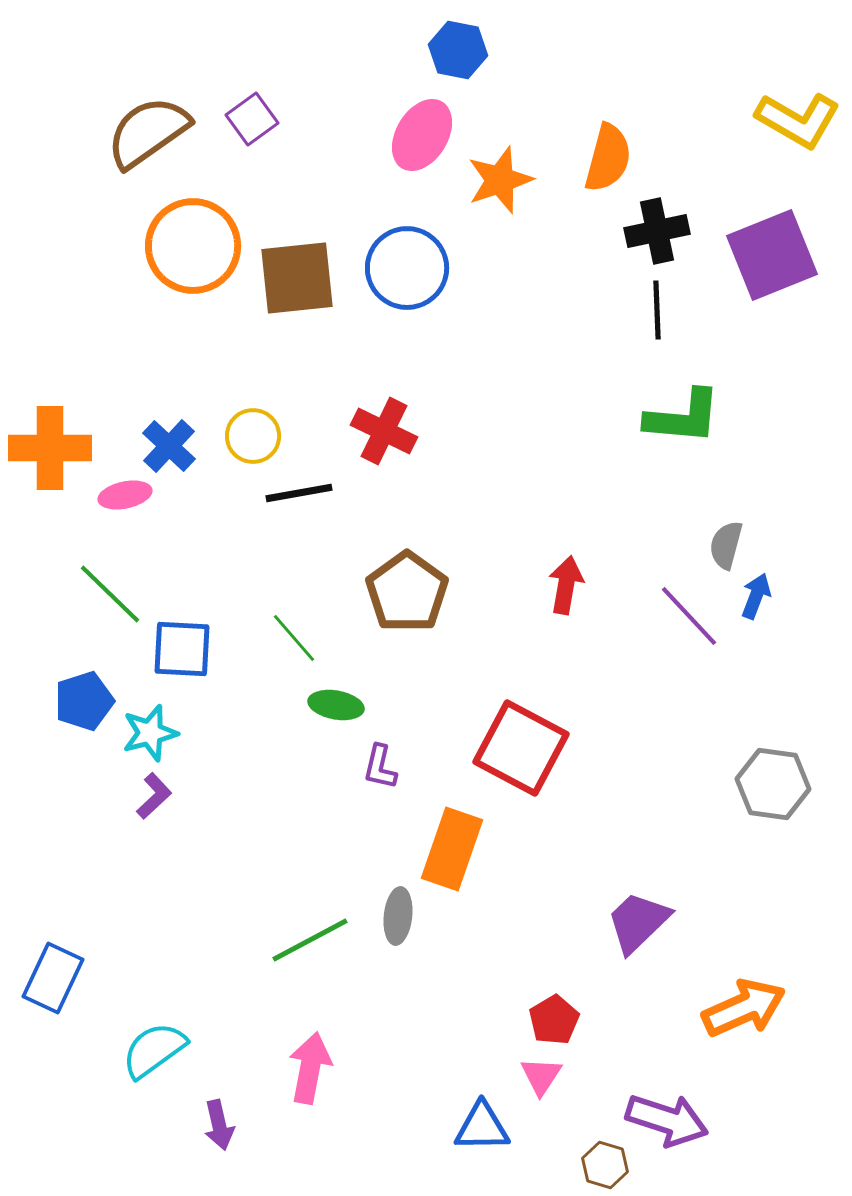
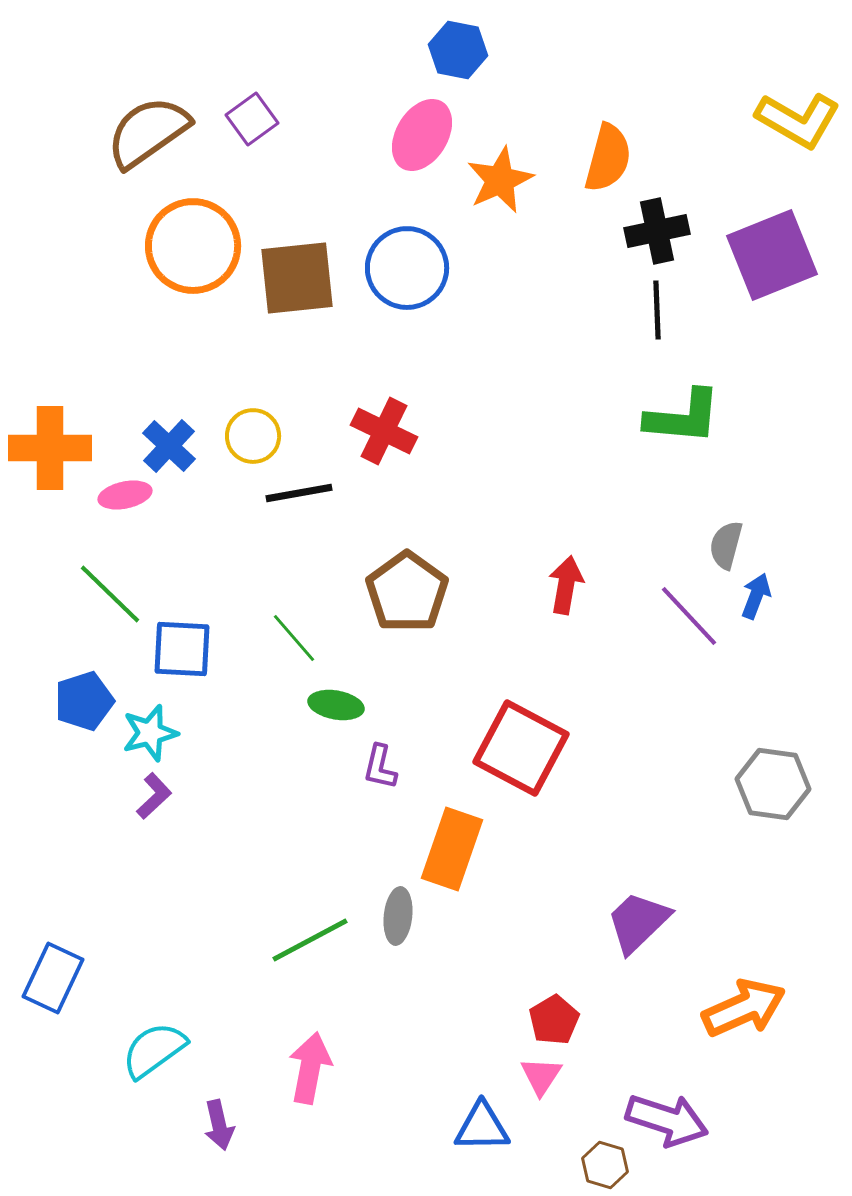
orange star at (500, 180): rotated 6 degrees counterclockwise
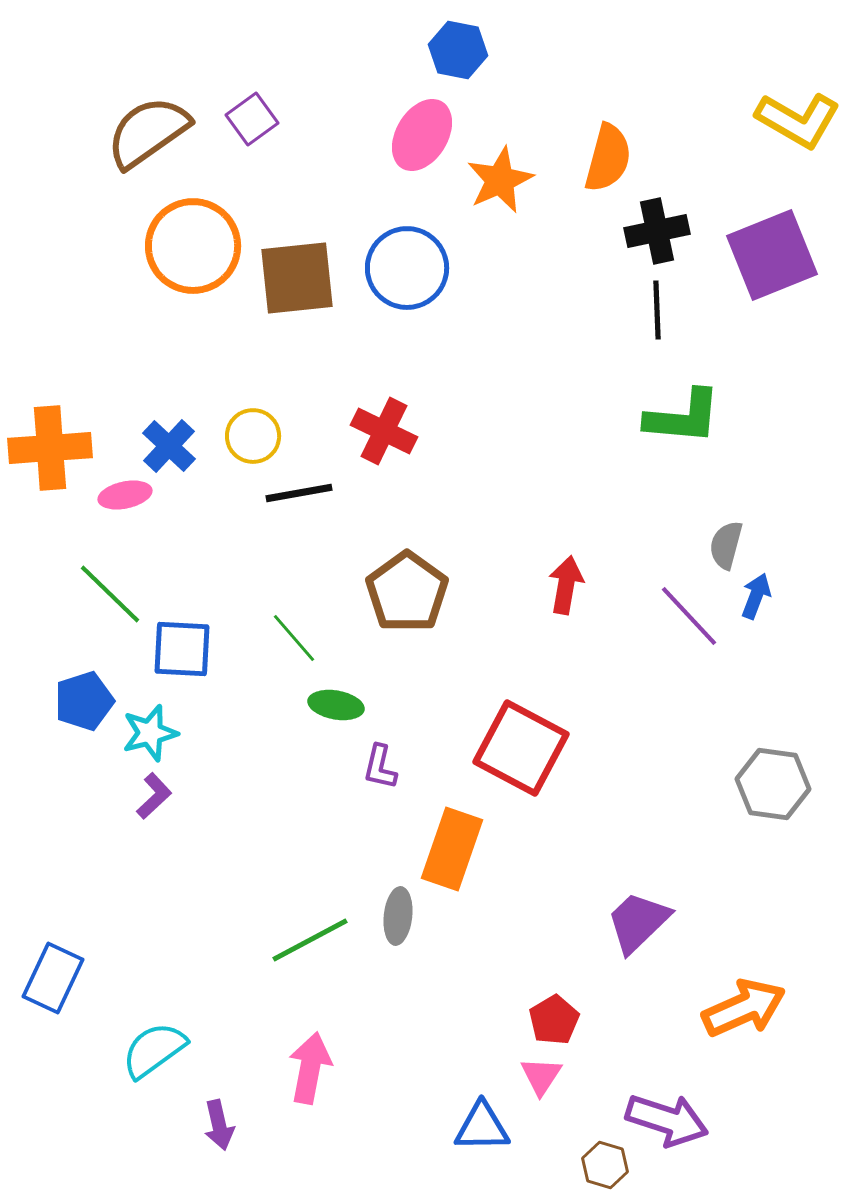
orange cross at (50, 448): rotated 4 degrees counterclockwise
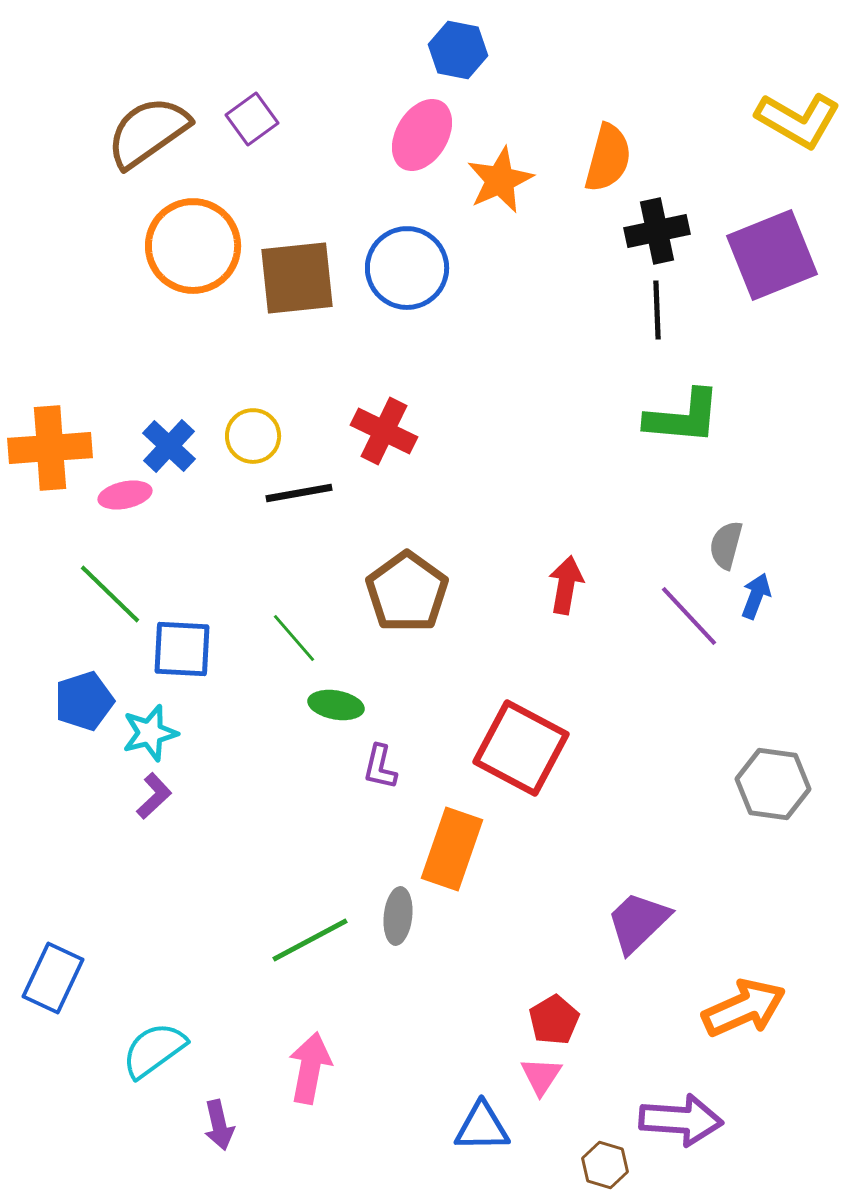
purple arrow at (667, 1120): moved 14 px right; rotated 14 degrees counterclockwise
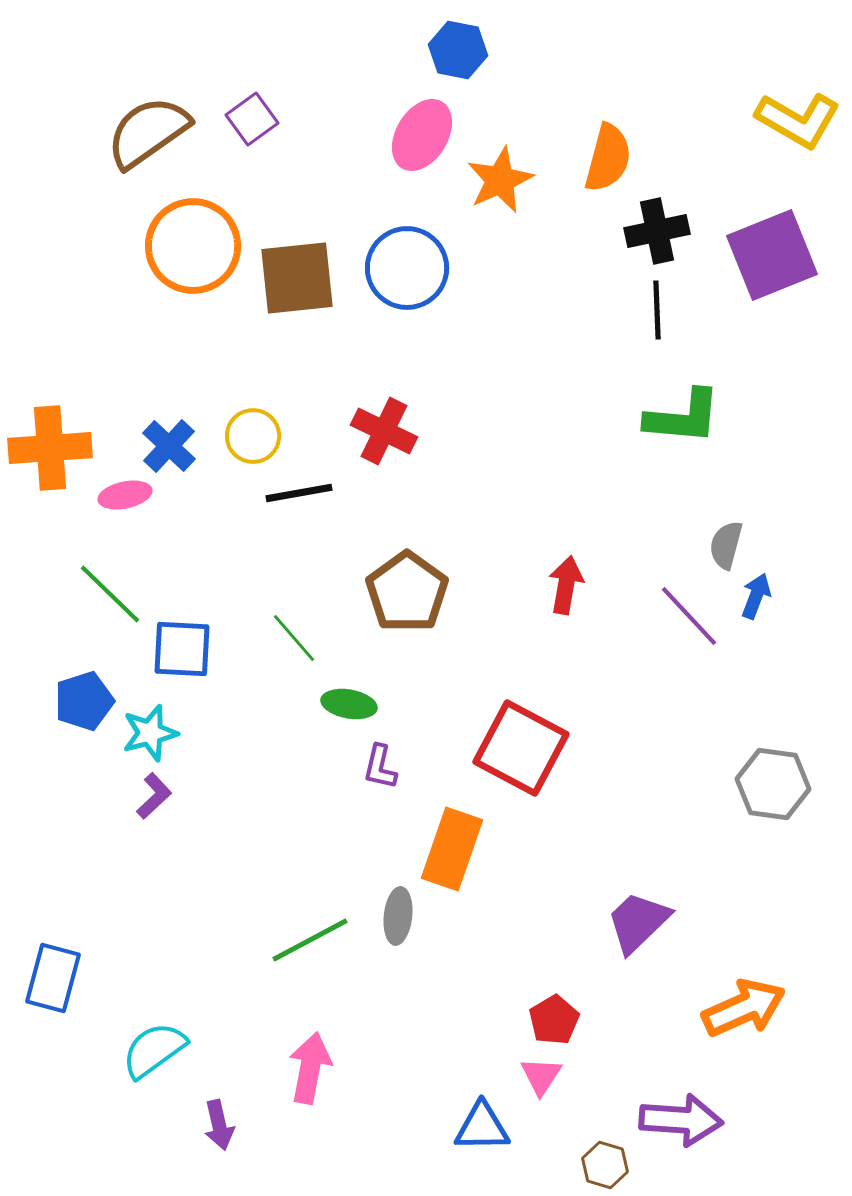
green ellipse at (336, 705): moved 13 px right, 1 px up
blue rectangle at (53, 978): rotated 10 degrees counterclockwise
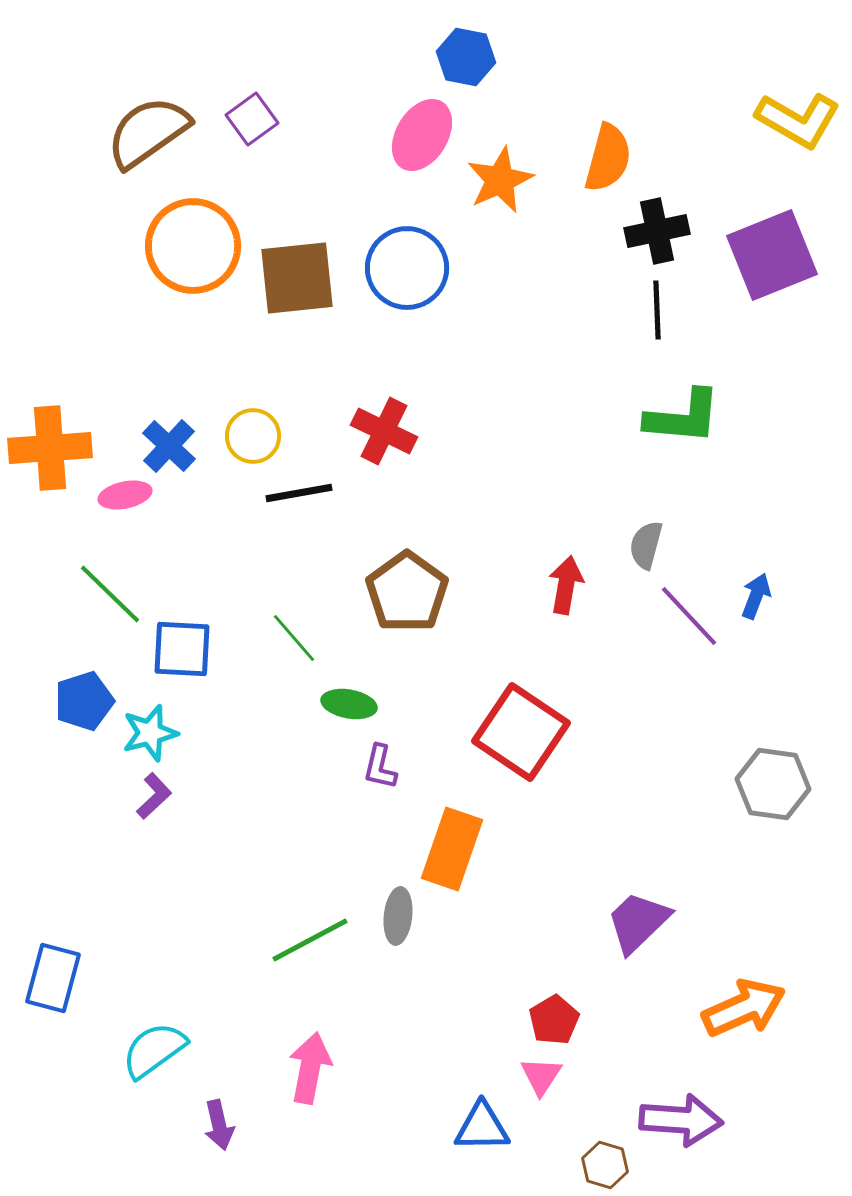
blue hexagon at (458, 50): moved 8 px right, 7 px down
gray semicircle at (726, 545): moved 80 px left
red square at (521, 748): moved 16 px up; rotated 6 degrees clockwise
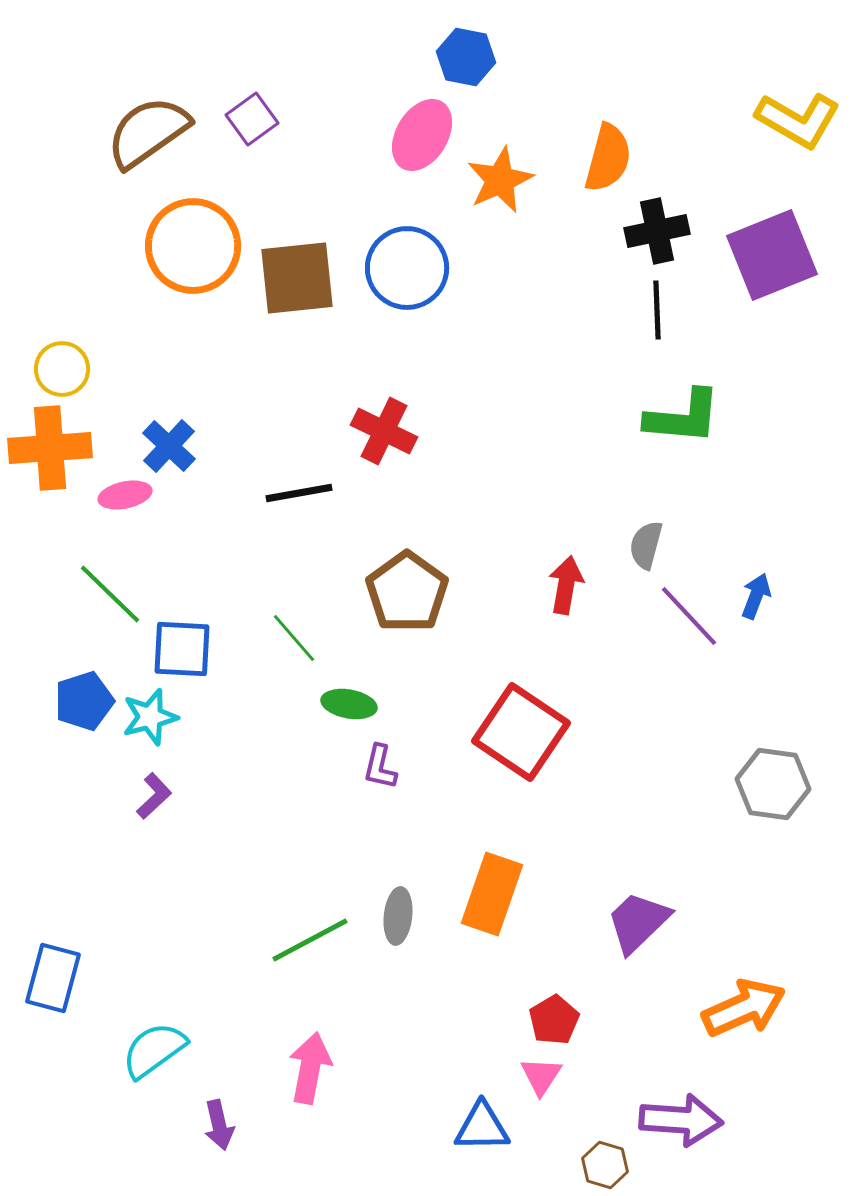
yellow circle at (253, 436): moved 191 px left, 67 px up
cyan star at (150, 733): moved 16 px up
orange rectangle at (452, 849): moved 40 px right, 45 px down
